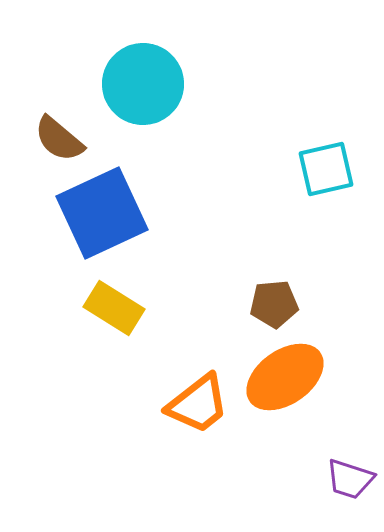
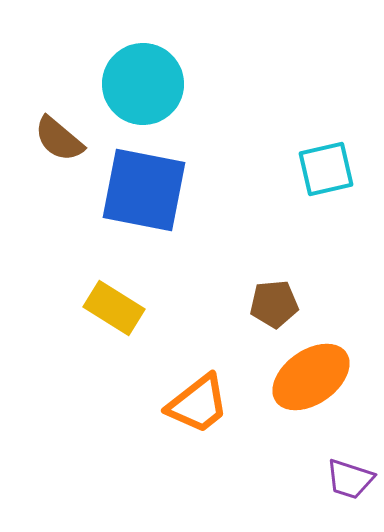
blue square: moved 42 px right, 23 px up; rotated 36 degrees clockwise
orange ellipse: moved 26 px right
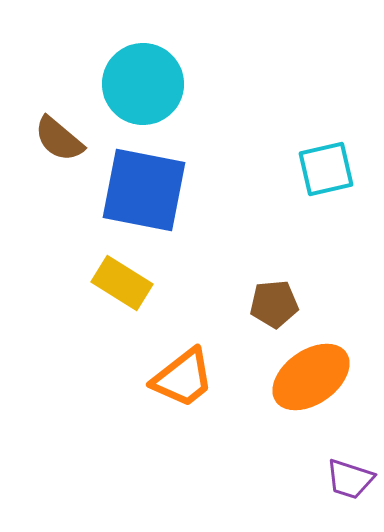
yellow rectangle: moved 8 px right, 25 px up
orange trapezoid: moved 15 px left, 26 px up
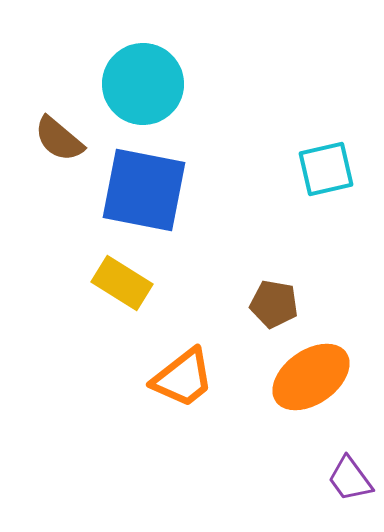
brown pentagon: rotated 15 degrees clockwise
purple trapezoid: rotated 36 degrees clockwise
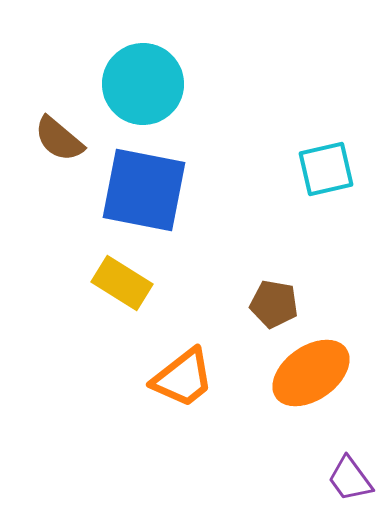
orange ellipse: moved 4 px up
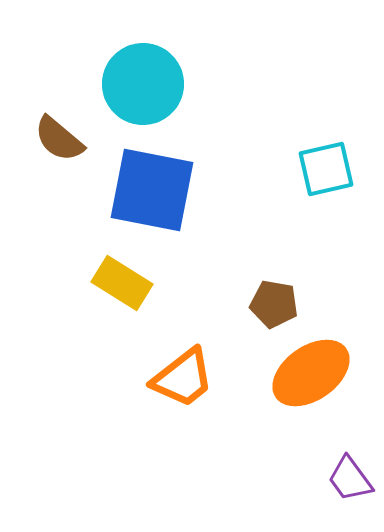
blue square: moved 8 px right
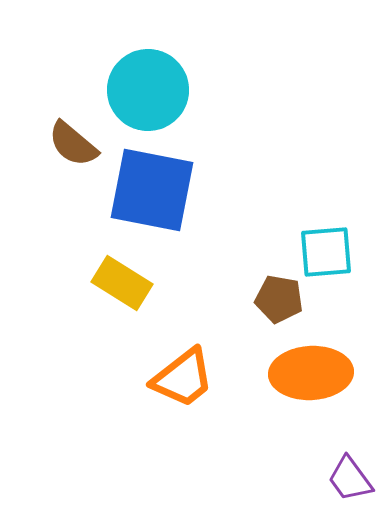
cyan circle: moved 5 px right, 6 px down
brown semicircle: moved 14 px right, 5 px down
cyan square: moved 83 px down; rotated 8 degrees clockwise
brown pentagon: moved 5 px right, 5 px up
orange ellipse: rotated 32 degrees clockwise
